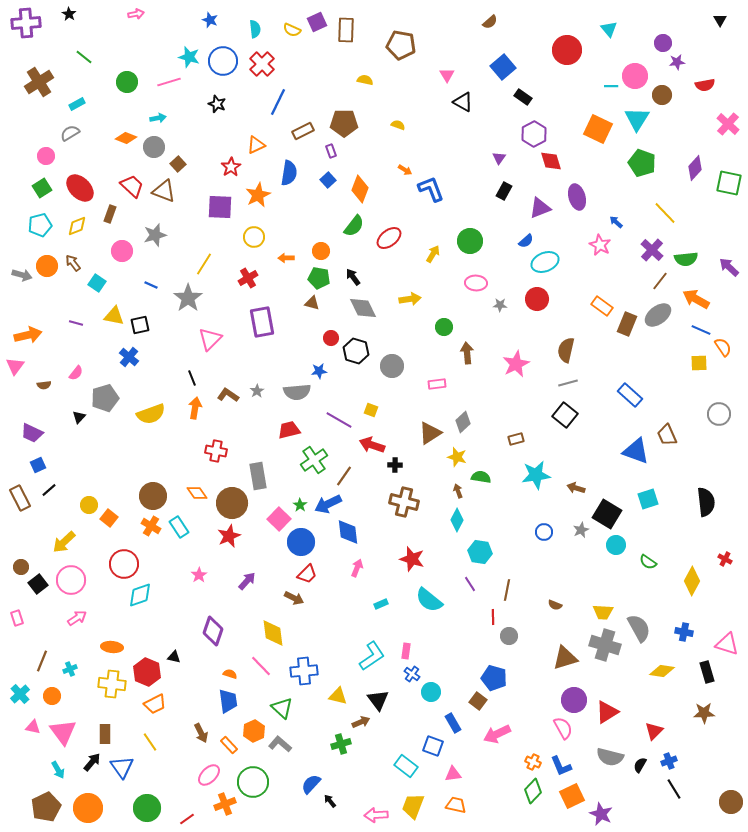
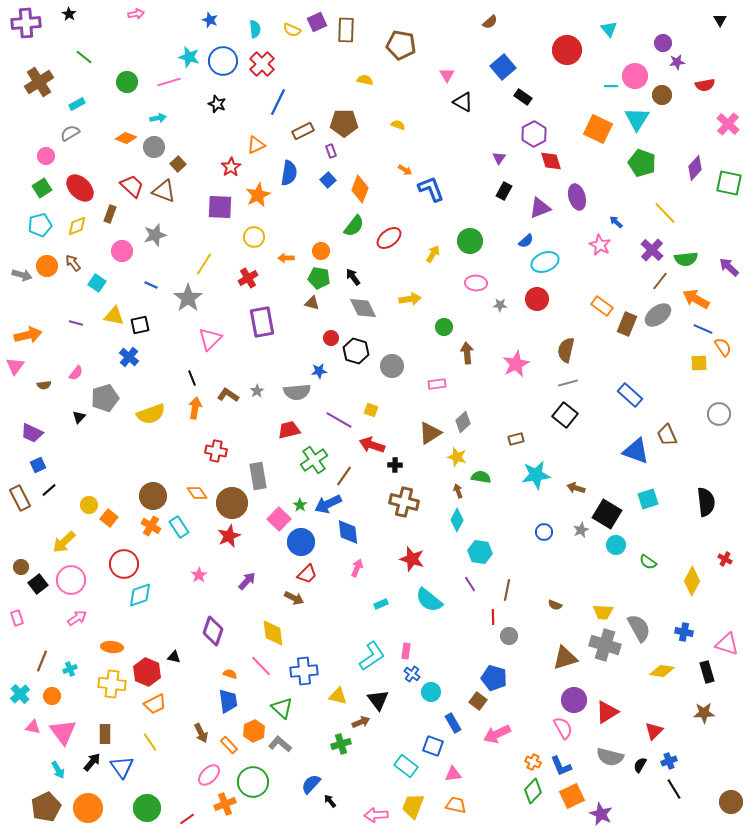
blue line at (701, 330): moved 2 px right, 1 px up
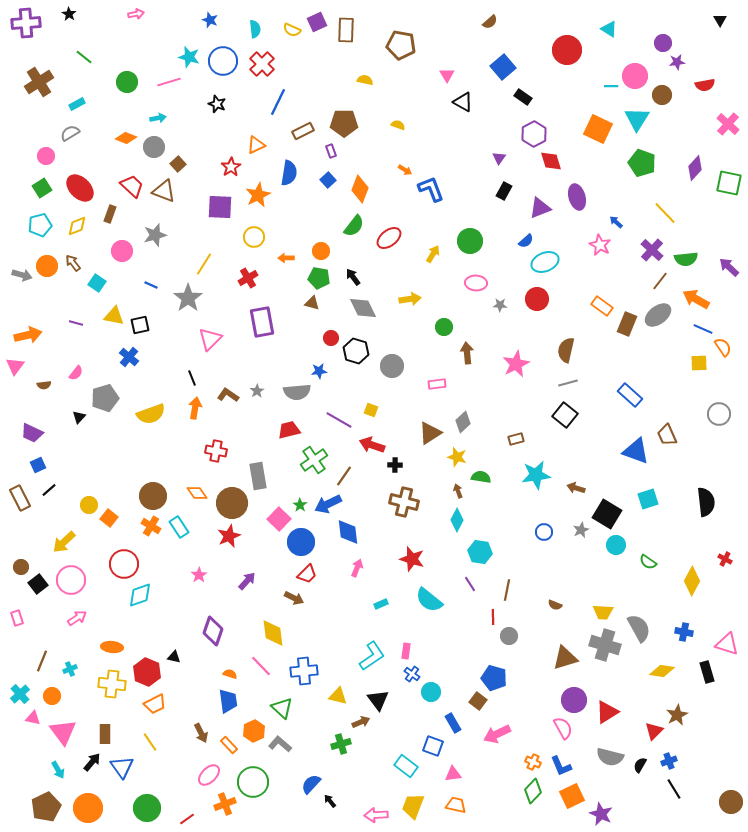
cyan triangle at (609, 29): rotated 18 degrees counterclockwise
brown star at (704, 713): moved 27 px left, 2 px down; rotated 25 degrees counterclockwise
pink triangle at (33, 727): moved 9 px up
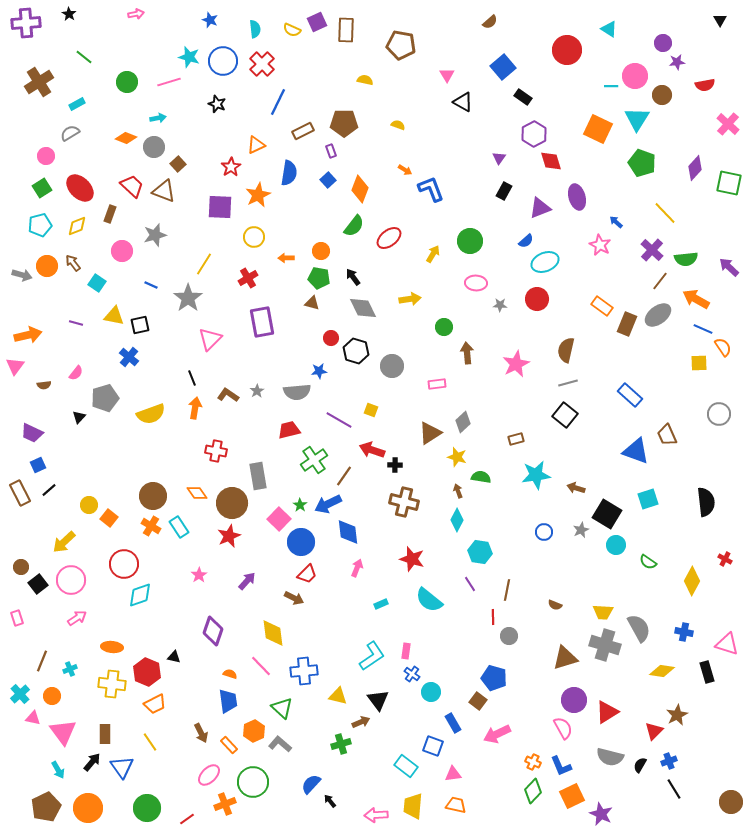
red arrow at (372, 445): moved 5 px down
brown rectangle at (20, 498): moved 5 px up
yellow trapezoid at (413, 806): rotated 16 degrees counterclockwise
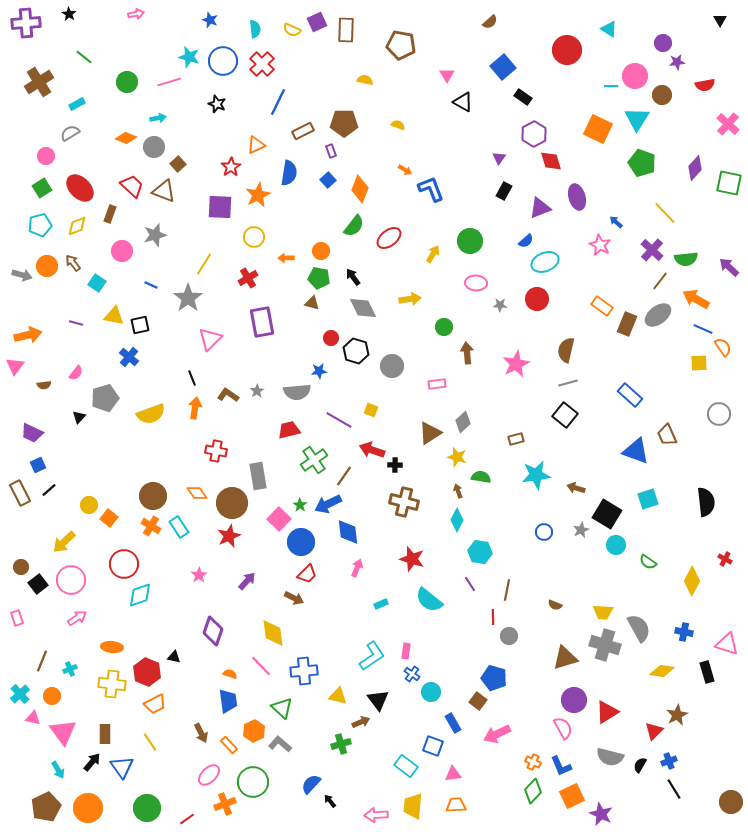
orange trapezoid at (456, 805): rotated 15 degrees counterclockwise
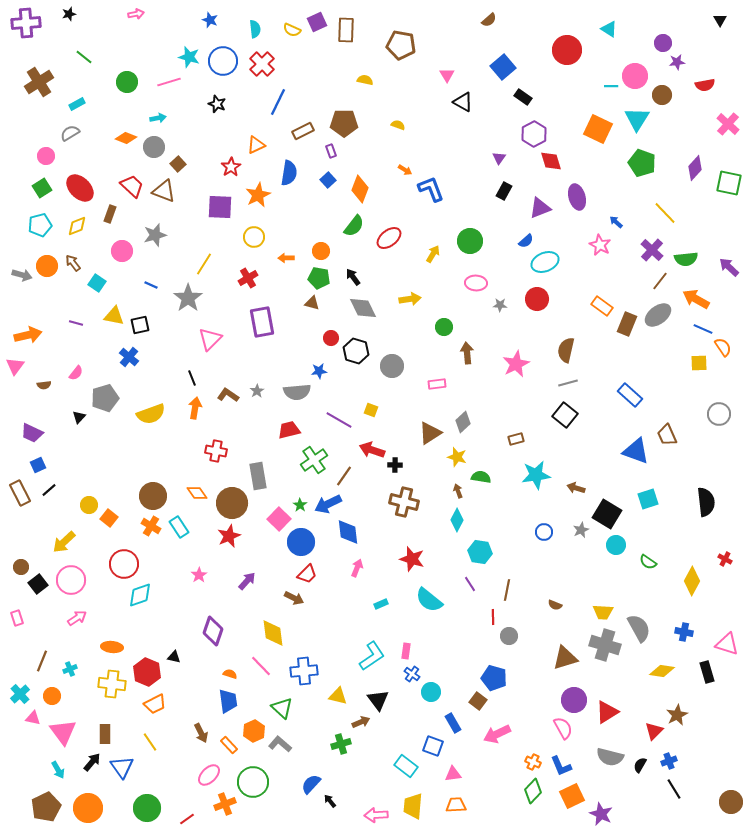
black star at (69, 14): rotated 24 degrees clockwise
brown semicircle at (490, 22): moved 1 px left, 2 px up
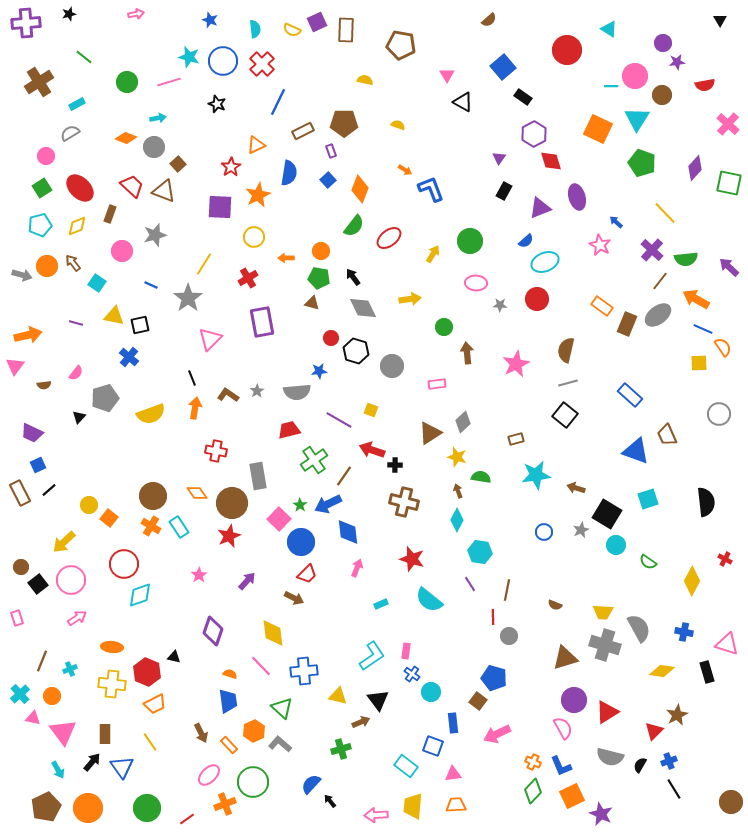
blue rectangle at (453, 723): rotated 24 degrees clockwise
green cross at (341, 744): moved 5 px down
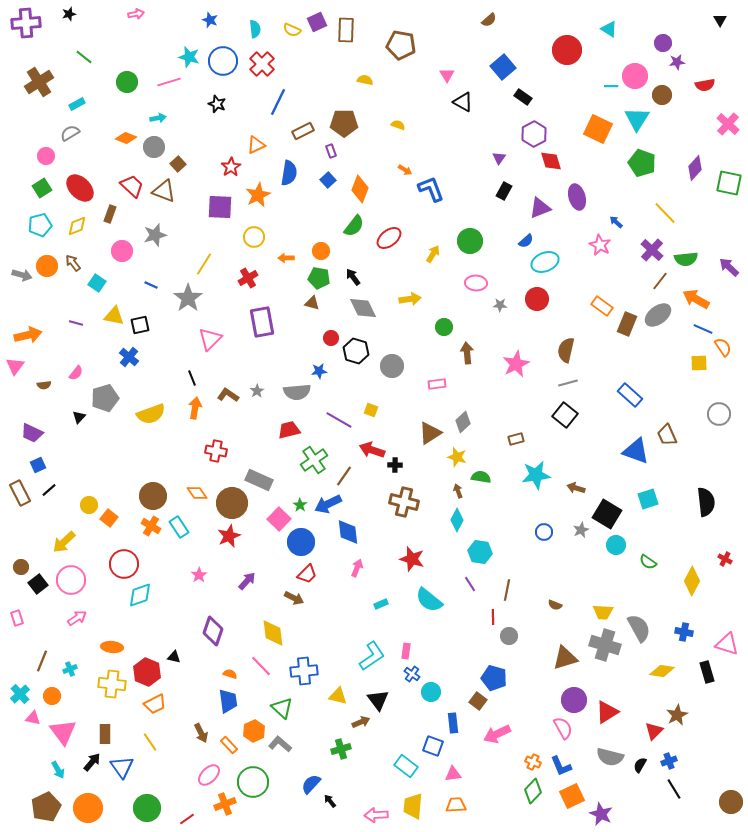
gray rectangle at (258, 476): moved 1 px right, 4 px down; rotated 56 degrees counterclockwise
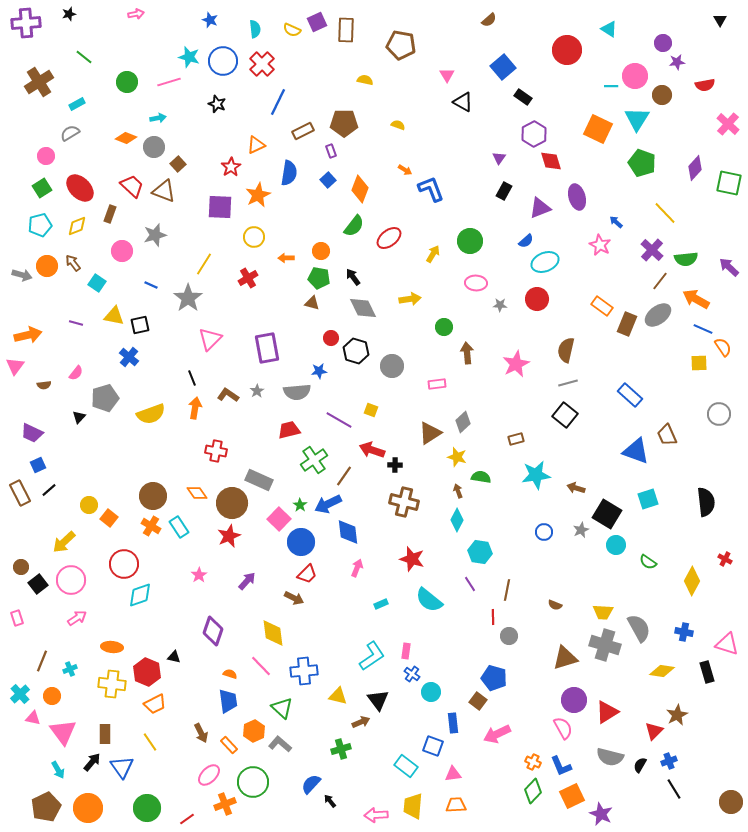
purple rectangle at (262, 322): moved 5 px right, 26 px down
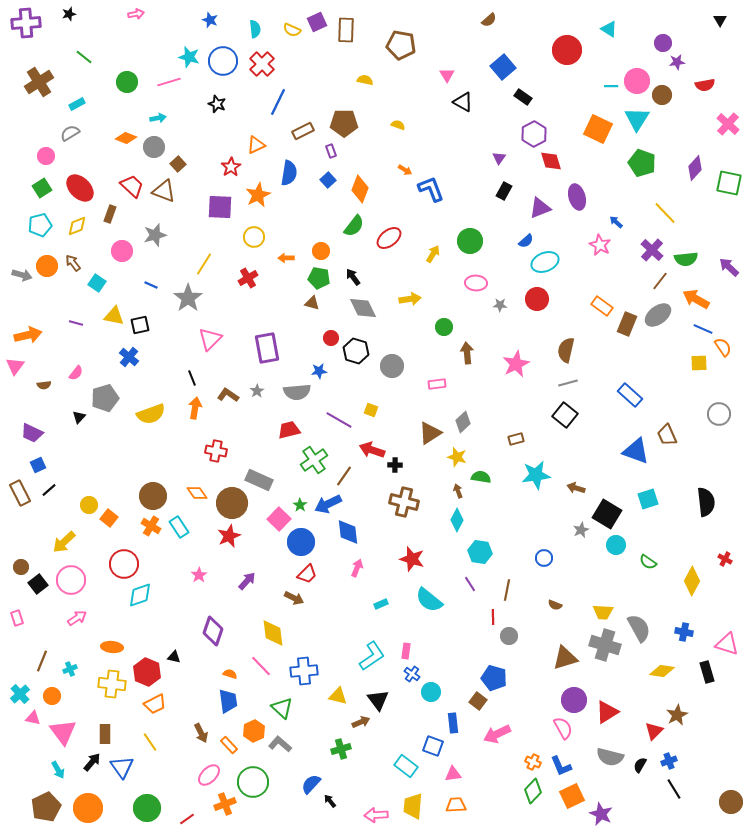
pink circle at (635, 76): moved 2 px right, 5 px down
blue circle at (544, 532): moved 26 px down
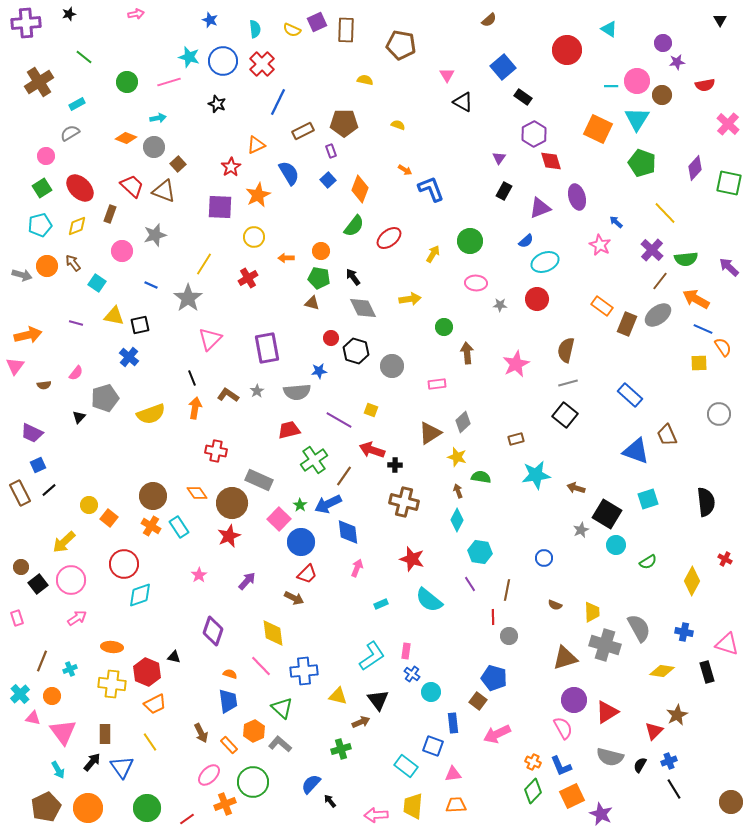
blue semicircle at (289, 173): rotated 40 degrees counterclockwise
green semicircle at (648, 562): rotated 66 degrees counterclockwise
yellow trapezoid at (603, 612): moved 11 px left; rotated 95 degrees counterclockwise
